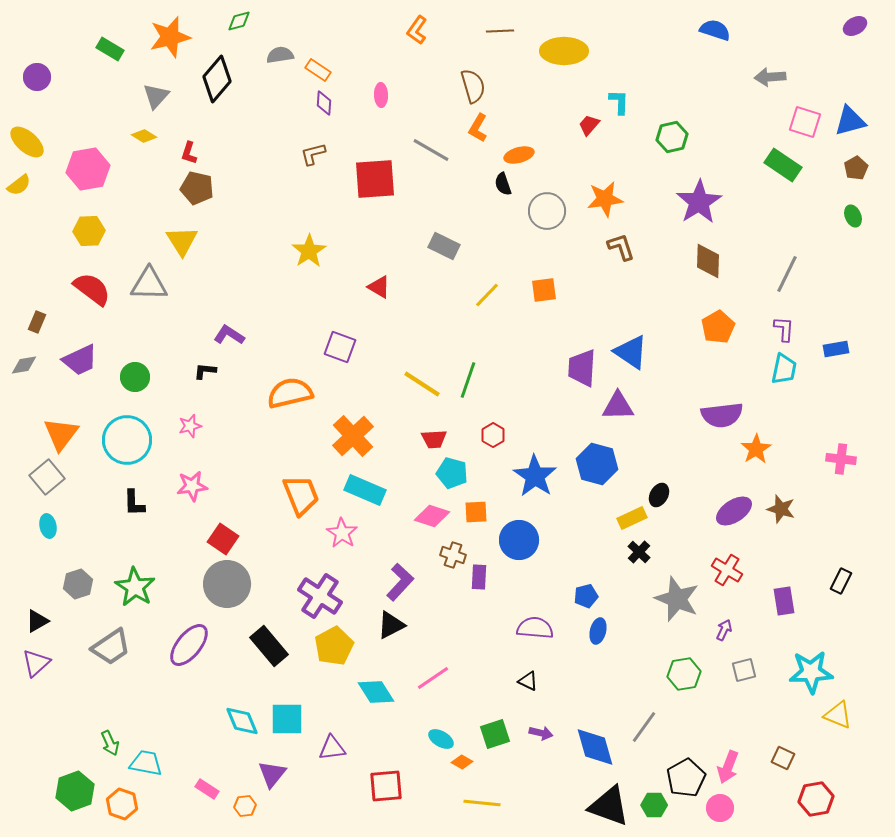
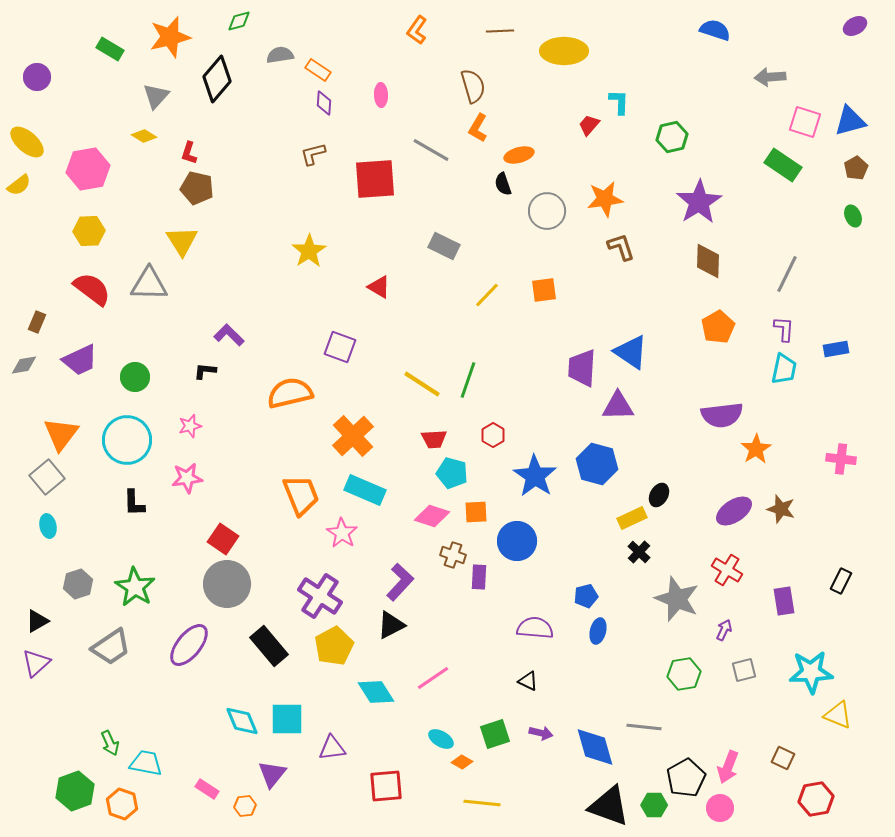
purple L-shape at (229, 335): rotated 12 degrees clockwise
pink star at (192, 486): moved 5 px left, 8 px up
blue circle at (519, 540): moved 2 px left, 1 px down
gray line at (644, 727): rotated 60 degrees clockwise
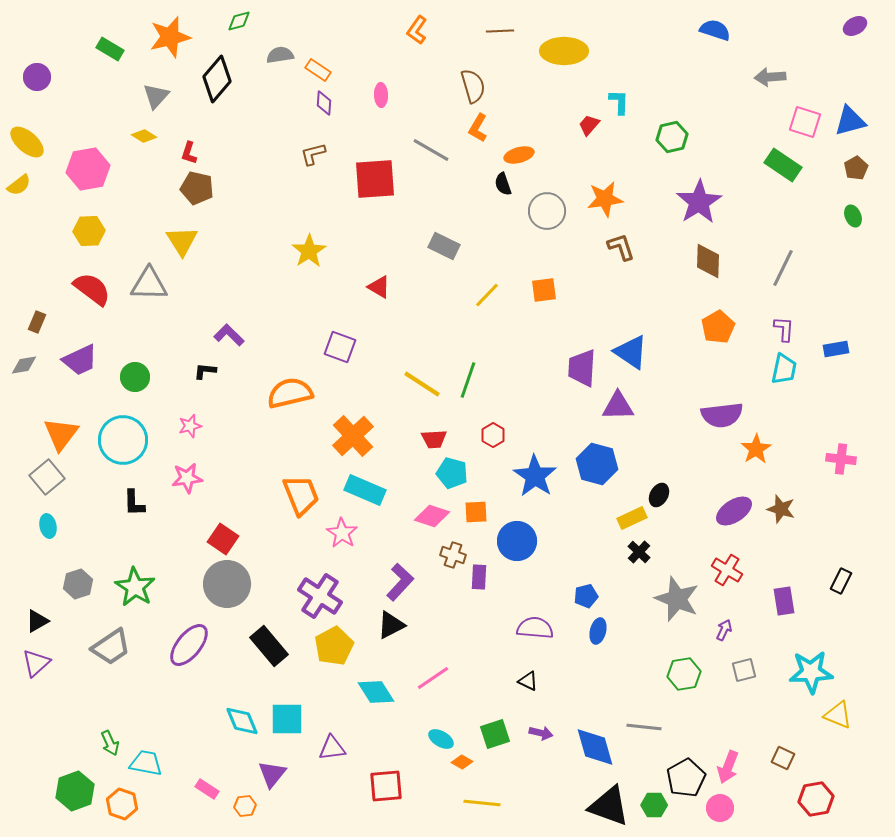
gray line at (787, 274): moved 4 px left, 6 px up
cyan circle at (127, 440): moved 4 px left
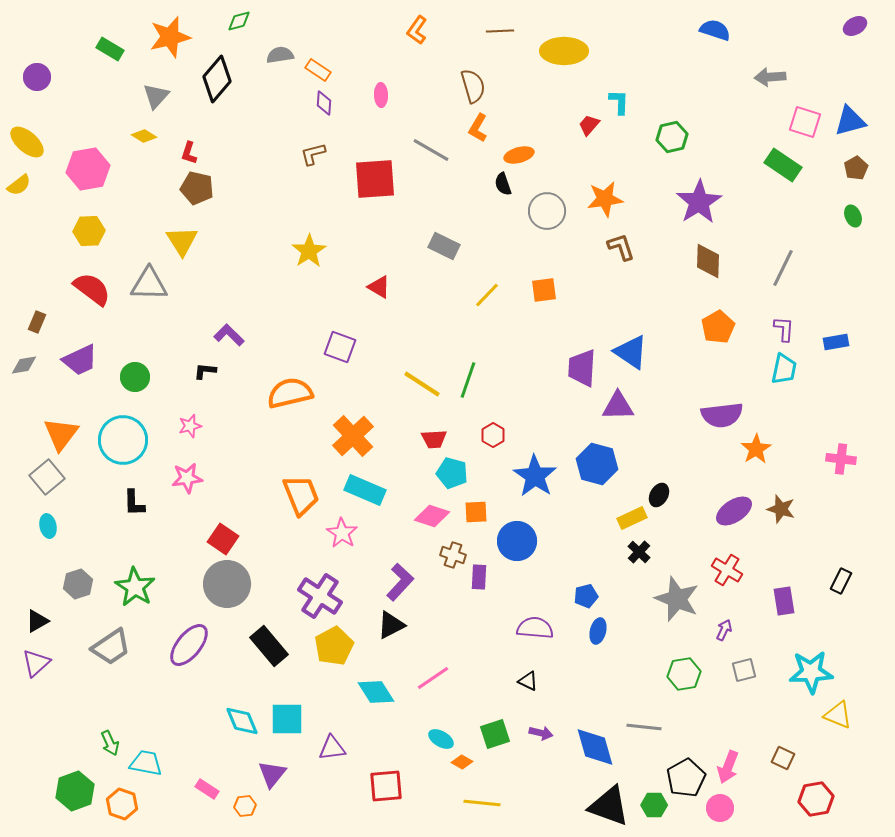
blue rectangle at (836, 349): moved 7 px up
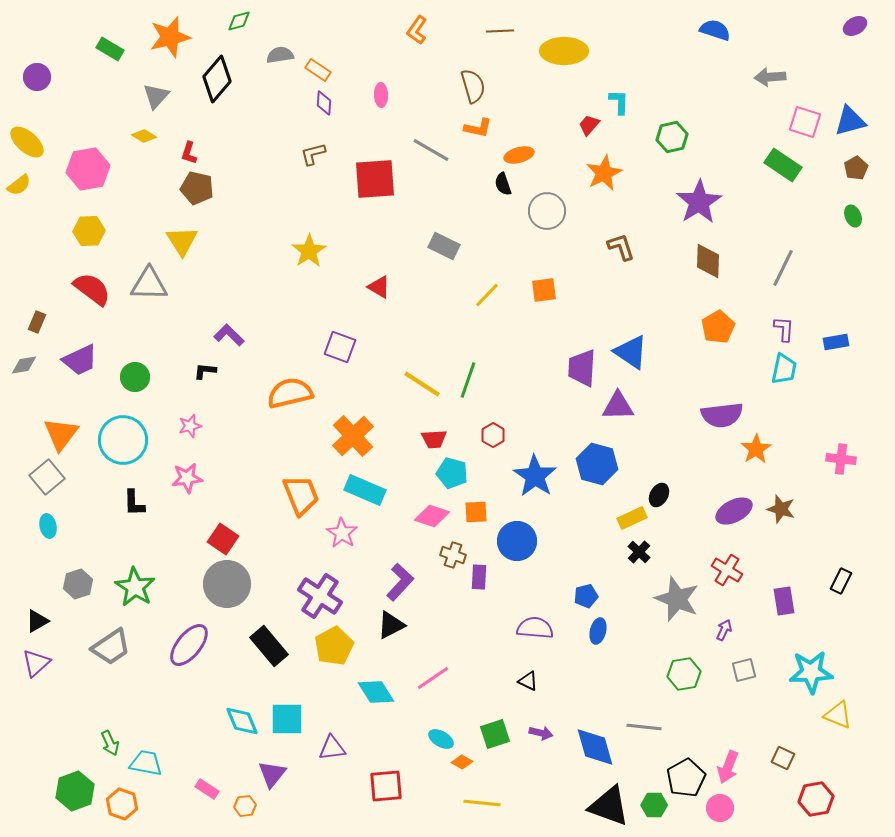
orange L-shape at (478, 128): rotated 108 degrees counterclockwise
orange star at (605, 199): moved 1 px left, 26 px up; rotated 18 degrees counterclockwise
purple ellipse at (734, 511): rotated 6 degrees clockwise
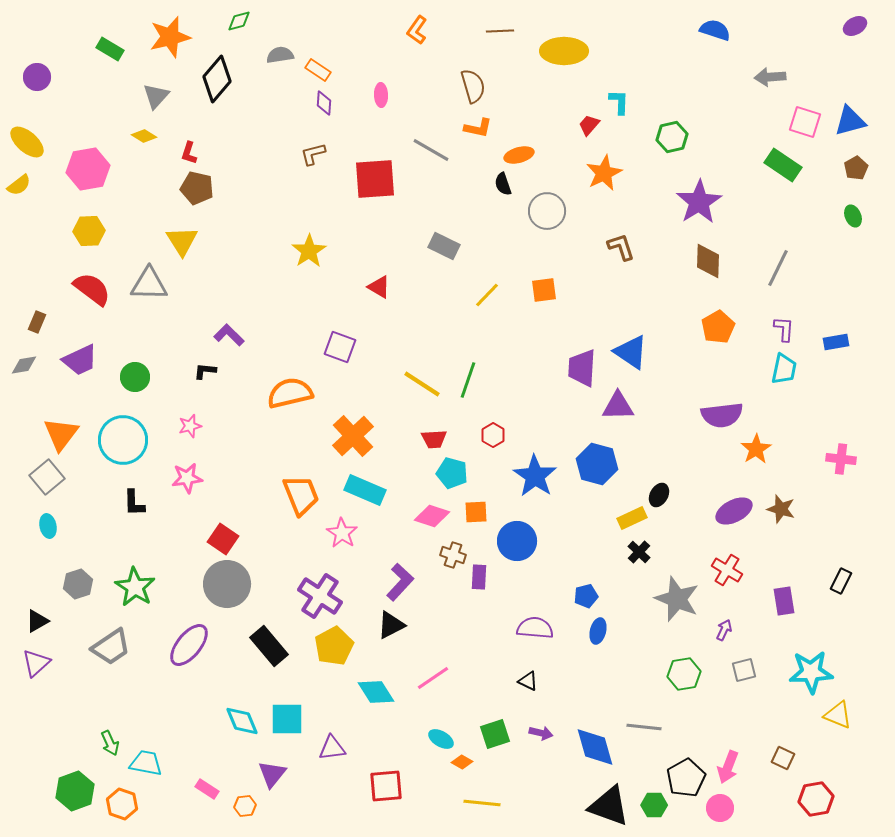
gray line at (783, 268): moved 5 px left
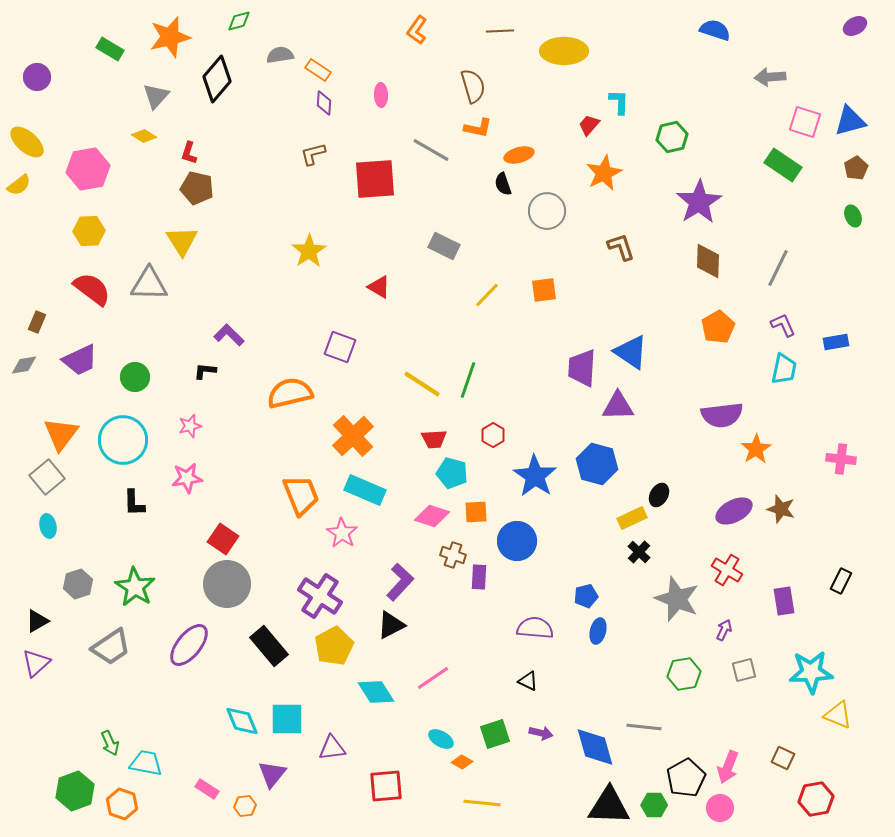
purple L-shape at (784, 329): moved 1 px left, 4 px up; rotated 28 degrees counterclockwise
black triangle at (609, 806): rotated 18 degrees counterclockwise
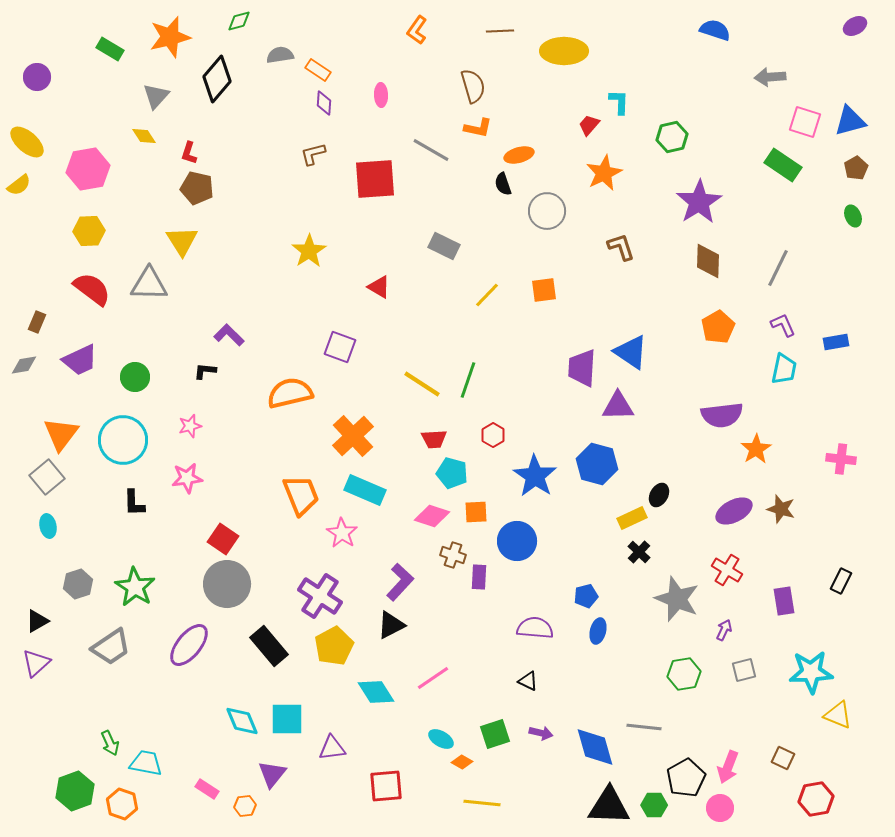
yellow diamond at (144, 136): rotated 25 degrees clockwise
